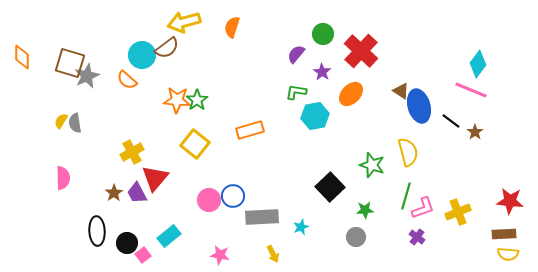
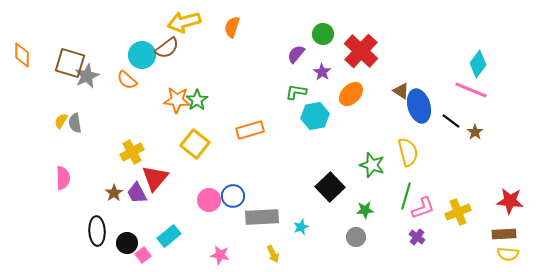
orange diamond at (22, 57): moved 2 px up
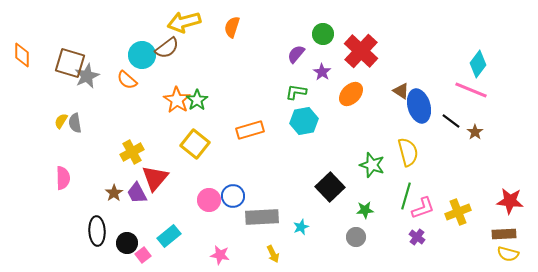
orange star at (177, 100): rotated 28 degrees clockwise
cyan hexagon at (315, 116): moved 11 px left, 5 px down
yellow semicircle at (508, 254): rotated 10 degrees clockwise
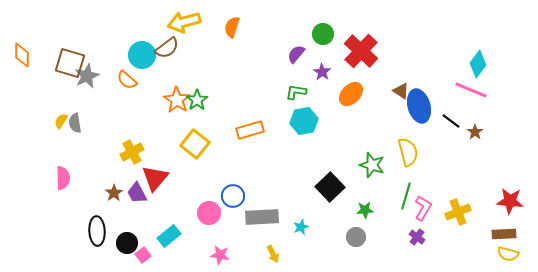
pink circle at (209, 200): moved 13 px down
pink L-shape at (423, 208): rotated 40 degrees counterclockwise
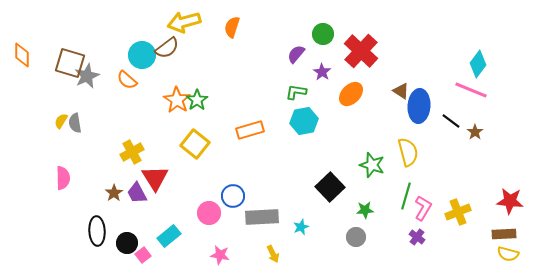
blue ellipse at (419, 106): rotated 20 degrees clockwise
red triangle at (155, 178): rotated 12 degrees counterclockwise
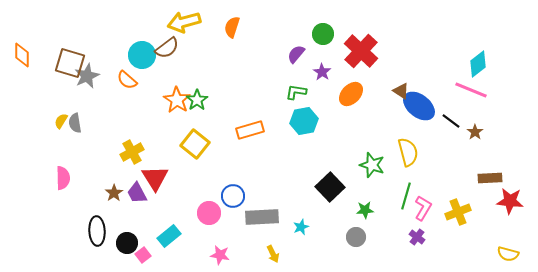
cyan diamond at (478, 64): rotated 16 degrees clockwise
blue ellipse at (419, 106): rotated 56 degrees counterclockwise
brown rectangle at (504, 234): moved 14 px left, 56 px up
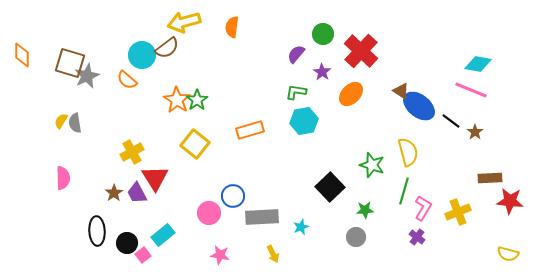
orange semicircle at (232, 27): rotated 10 degrees counterclockwise
cyan diamond at (478, 64): rotated 48 degrees clockwise
green line at (406, 196): moved 2 px left, 5 px up
cyan rectangle at (169, 236): moved 6 px left, 1 px up
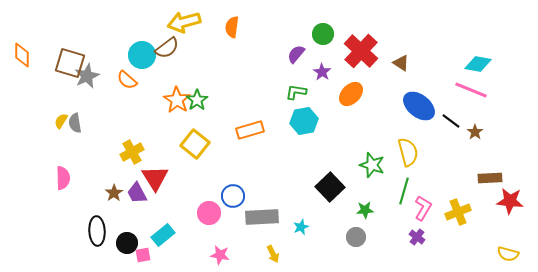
brown triangle at (401, 91): moved 28 px up
pink square at (143, 255): rotated 28 degrees clockwise
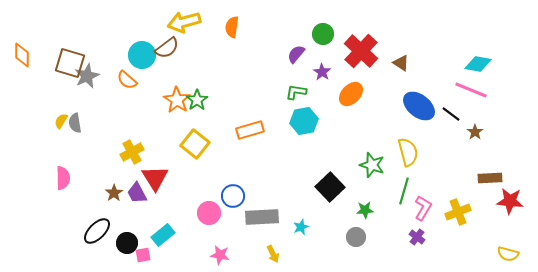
black line at (451, 121): moved 7 px up
black ellipse at (97, 231): rotated 48 degrees clockwise
